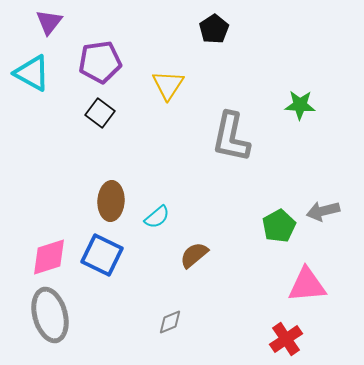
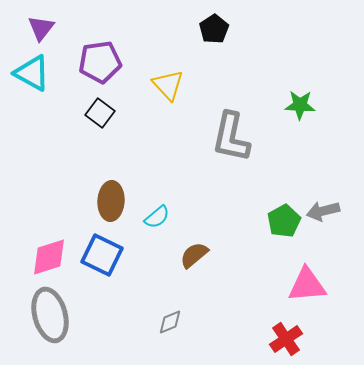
purple triangle: moved 8 px left, 6 px down
yellow triangle: rotated 16 degrees counterclockwise
green pentagon: moved 5 px right, 5 px up
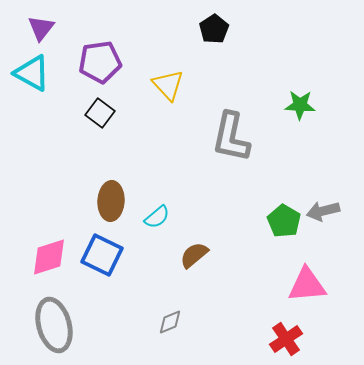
green pentagon: rotated 12 degrees counterclockwise
gray ellipse: moved 4 px right, 10 px down
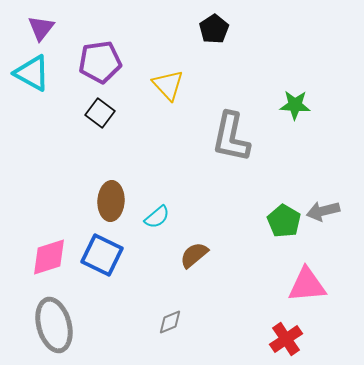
green star: moved 5 px left
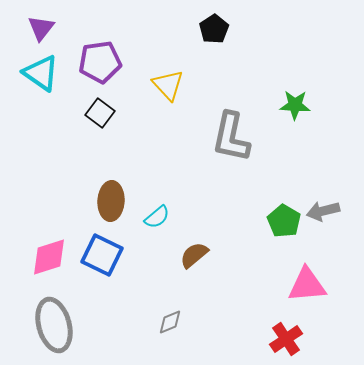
cyan triangle: moved 9 px right; rotated 6 degrees clockwise
